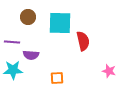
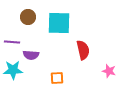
cyan square: moved 1 px left
red semicircle: moved 9 px down
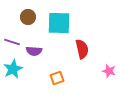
purple line: rotated 14 degrees clockwise
red semicircle: moved 1 px left, 1 px up
purple semicircle: moved 3 px right, 4 px up
cyan star: moved 1 px up; rotated 24 degrees counterclockwise
orange square: rotated 16 degrees counterclockwise
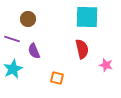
brown circle: moved 2 px down
cyan square: moved 28 px right, 6 px up
purple line: moved 3 px up
purple semicircle: rotated 63 degrees clockwise
pink star: moved 3 px left, 6 px up
orange square: rotated 32 degrees clockwise
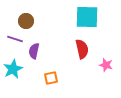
brown circle: moved 2 px left, 2 px down
purple line: moved 3 px right
purple semicircle: rotated 35 degrees clockwise
orange square: moved 6 px left; rotated 24 degrees counterclockwise
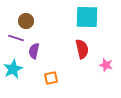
purple line: moved 1 px right, 1 px up
